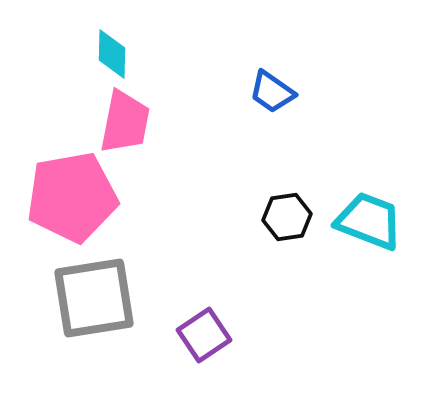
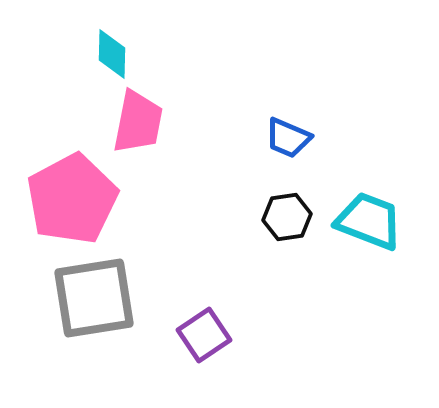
blue trapezoid: moved 16 px right, 46 px down; rotated 12 degrees counterclockwise
pink trapezoid: moved 13 px right
pink pentagon: moved 2 px down; rotated 18 degrees counterclockwise
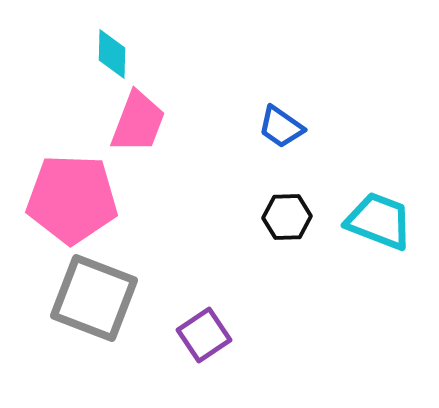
pink trapezoid: rotated 10 degrees clockwise
blue trapezoid: moved 7 px left, 11 px up; rotated 12 degrees clockwise
pink pentagon: rotated 30 degrees clockwise
black hexagon: rotated 6 degrees clockwise
cyan trapezoid: moved 10 px right
gray square: rotated 30 degrees clockwise
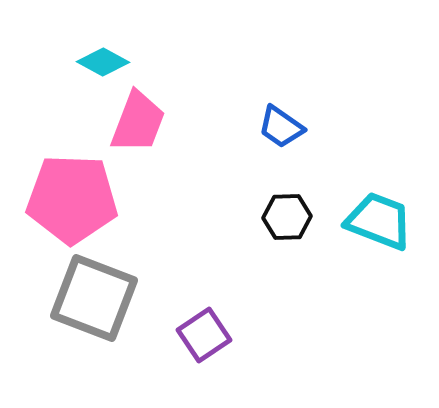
cyan diamond: moved 9 px left, 8 px down; rotated 63 degrees counterclockwise
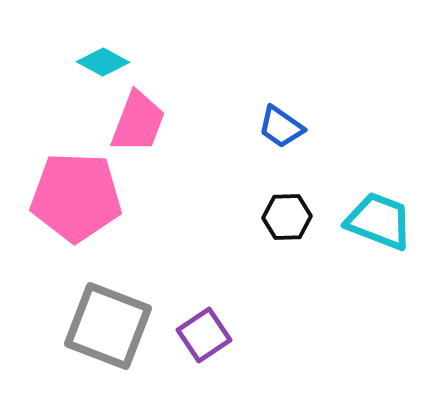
pink pentagon: moved 4 px right, 2 px up
gray square: moved 14 px right, 28 px down
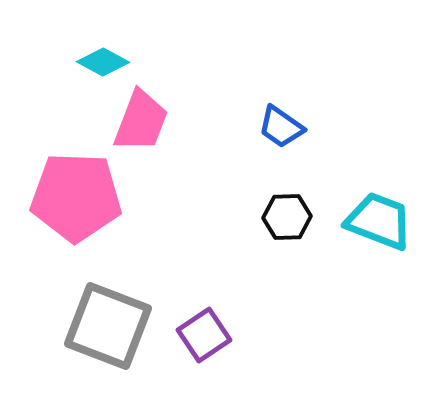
pink trapezoid: moved 3 px right, 1 px up
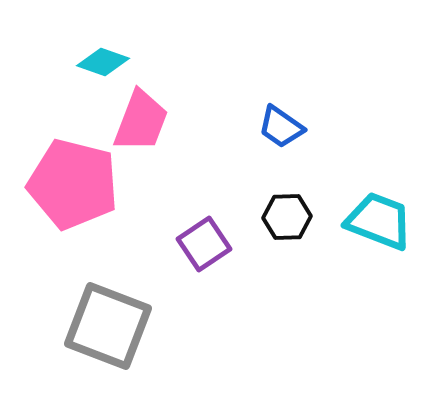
cyan diamond: rotated 9 degrees counterclockwise
pink pentagon: moved 3 px left, 13 px up; rotated 12 degrees clockwise
purple square: moved 91 px up
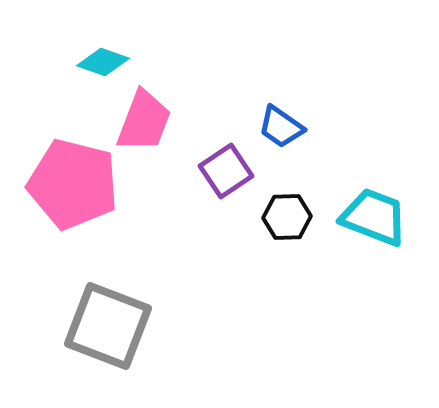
pink trapezoid: moved 3 px right
cyan trapezoid: moved 5 px left, 4 px up
purple square: moved 22 px right, 73 px up
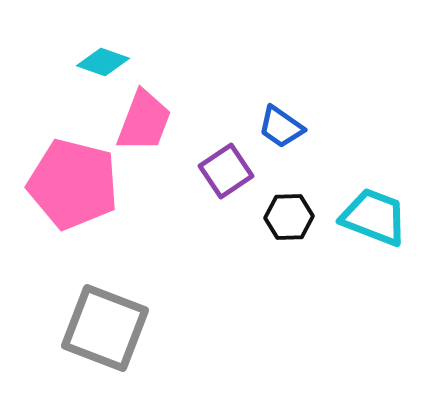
black hexagon: moved 2 px right
gray square: moved 3 px left, 2 px down
